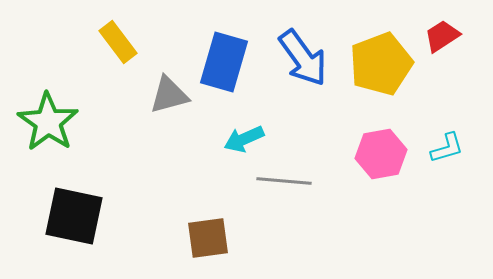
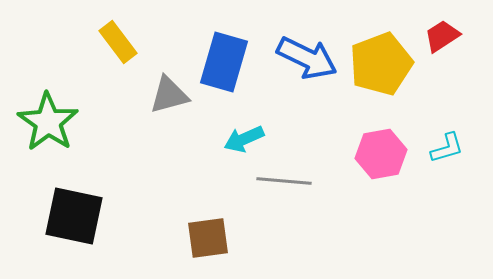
blue arrow: moved 4 px right; rotated 28 degrees counterclockwise
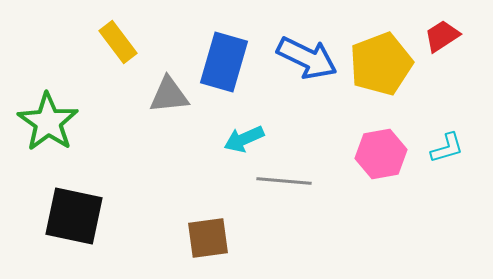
gray triangle: rotated 9 degrees clockwise
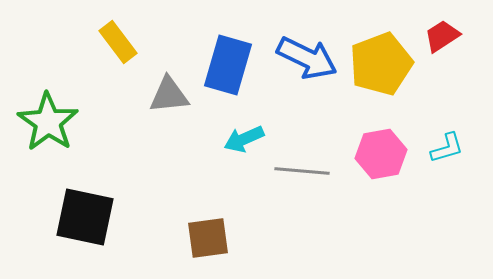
blue rectangle: moved 4 px right, 3 px down
gray line: moved 18 px right, 10 px up
black square: moved 11 px right, 1 px down
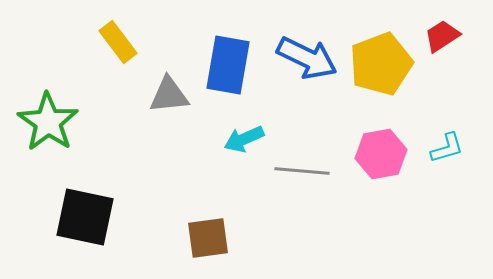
blue rectangle: rotated 6 degrees counterclockwise
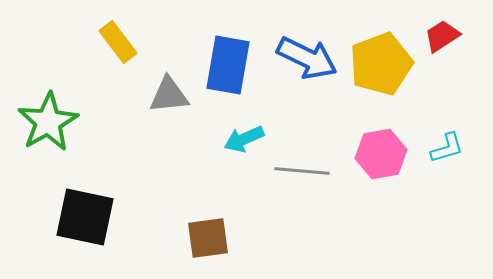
green star: rotated 8 degrees clockwise
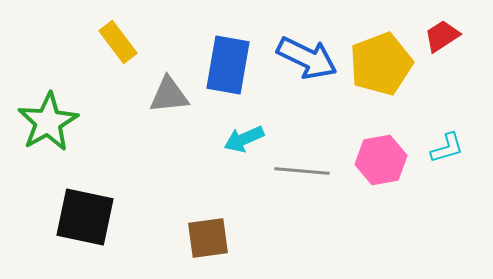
pink hexagon: moved 6 px down
